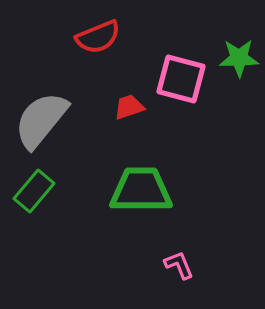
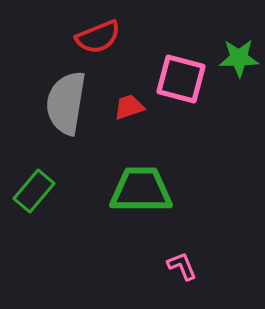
gray semicircle: moved 25 px right, 17 px up; rotated 30 degrees counterclockwise
pink L-shape: moved 3 px right, 1 px down
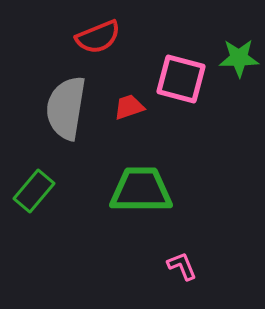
gray semicircle: moved 5 px down
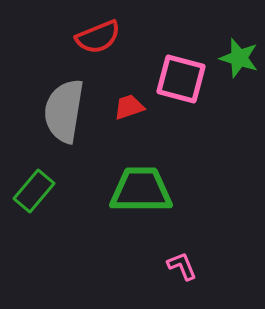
green star: rotated 18 degrees clockwise
gray semicircle: moved 2 px left, 3 px down
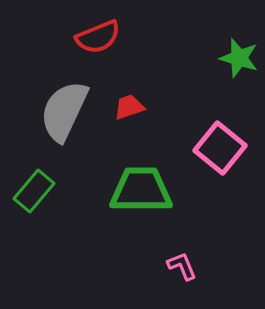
pink square: moved 39 px right, 69 px down; rotated 24 degrees clockwise
gray semicircle: rotated 16 degrees clockwise
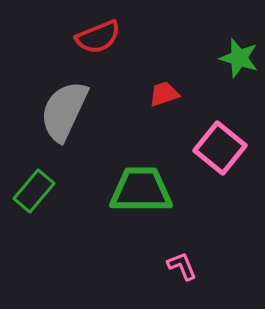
red trapezoid: moved 35 px right, 13 px up
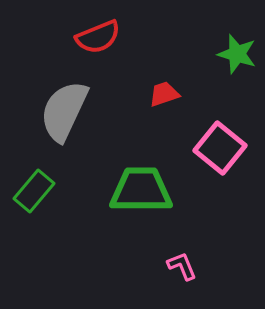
green star: moved 2 px left, 4 px up
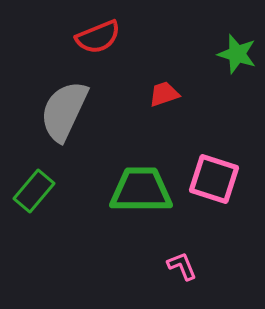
pink square: moved 6 px left, 31 px down; rotated 21 degrees counterclockwise
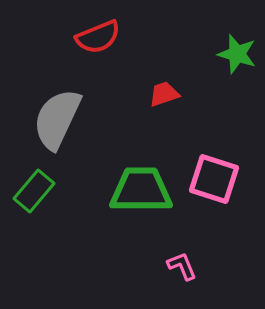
gray semicircle: moved 7 px left, 8 px down
